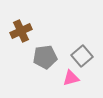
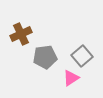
brown cross: moved 3 px down
pink triangle: rotated 18 degrees counterclockwise
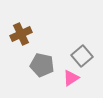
gray pentagon: moved 3 px left, 8 px down; rotated 20 degrees clockwise
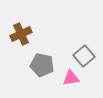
gray square: moved 2 px right
pink triangle: rotated 24 degrees clockwise
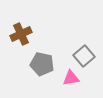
gray pentagon: moved 1 px up
